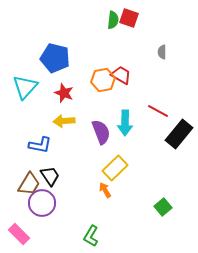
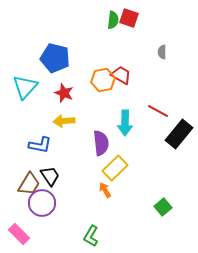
purple semicircle: moved 11 px down; rotated 15 degrees clockwise
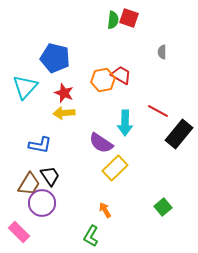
yellow arrow: moved 8 px up
purple semicircle: rotated 130 degrees clockwise
orange arrow: moved 20 px down
pink rectangle: moved 2 px up
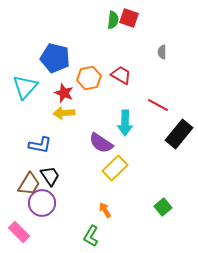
orange hexagon: moved 14 px left, 2 px up
red line: moved 6 px up
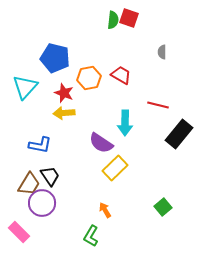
red line: rotated 15 degrees counterclockwise
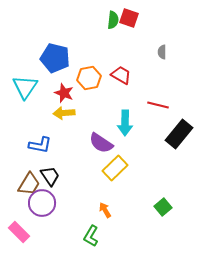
cyan triangle: rotated 8 degrees counterclockwise
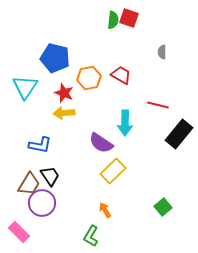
yellow rectangle: moved 2 px left, 3 px down
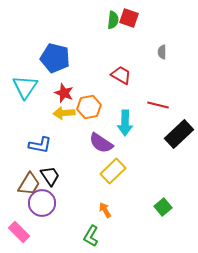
orange hexagon: moved 29 px down
black rectangle: rotated 8 degrees clockwise
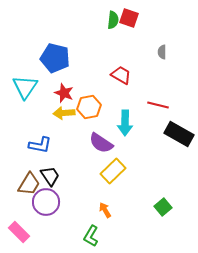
black rectangle: rotated 72 degrees clockwise
purple circle: moved 4 px right, 1 px up
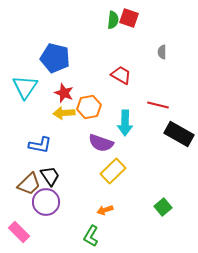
purple semicircle: rotated 15 degrees counterclockwise
brown trapezoid: rotated 15 degrees clockwise
orange arrow: rotated 77 degrees counterclockwise
